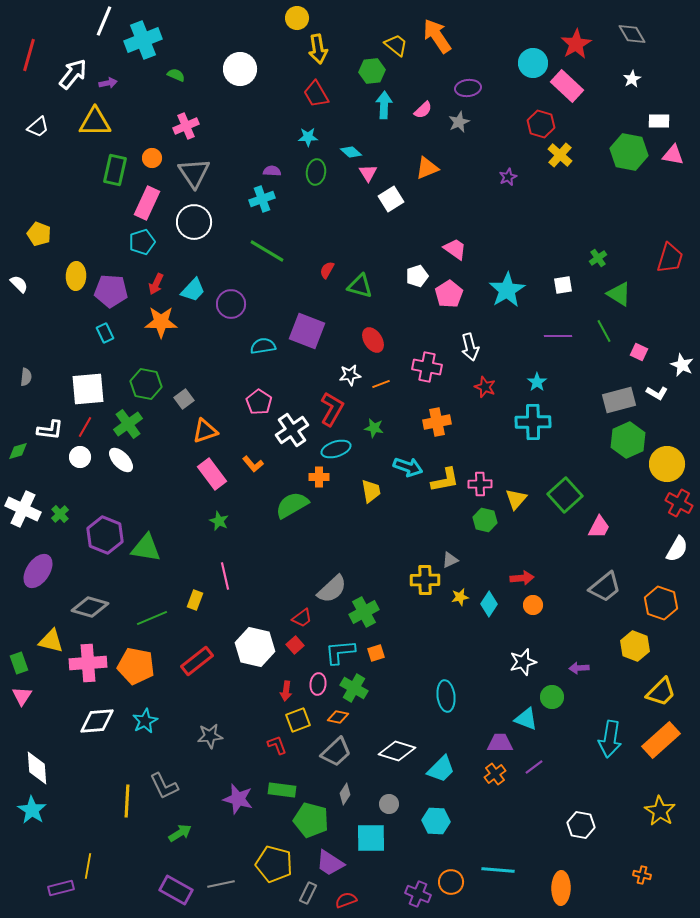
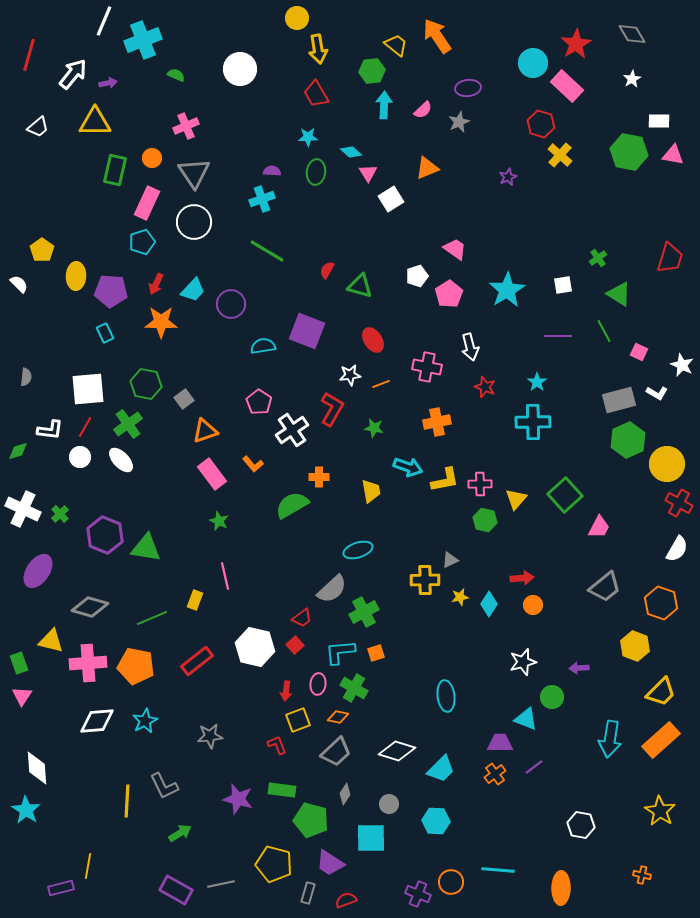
yellow pentagon at (39, 234): moved 3 px right, 16 px down; rotated 15 degrees clockwise
cyan ellipse at (336, 449): moved 22 px right, 101 px down
cyan star at (32, 810): moved 6 px left
gray rectangle at (308, 893): rotated 10 degrees counterclockwise
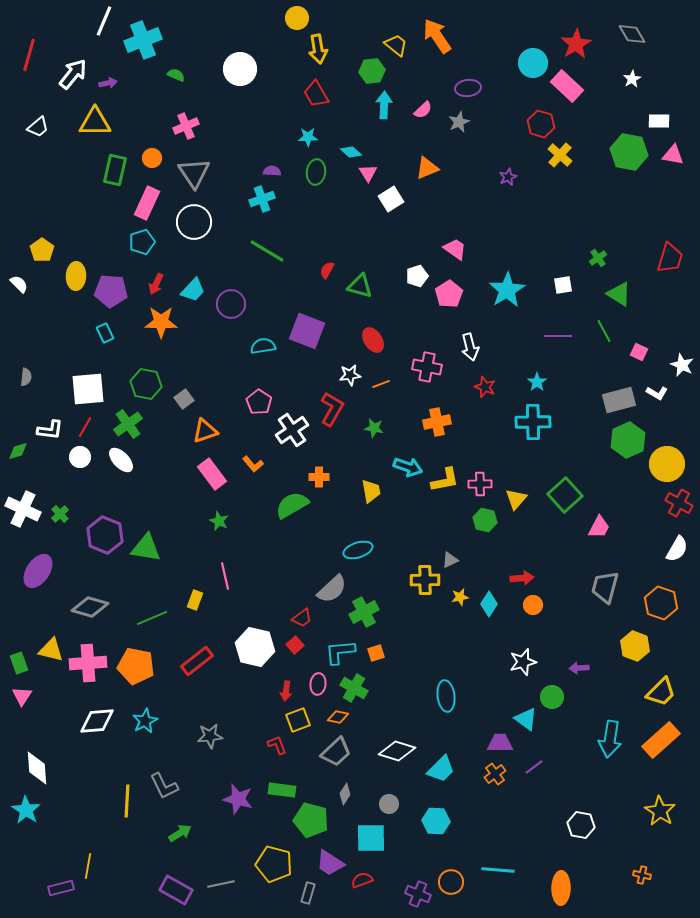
gray trapezoid at (605, 587): rotated 144 degrees clockwise
yellow triangle at (51, 641): moved 9 px down
cyan triangle at (526, 719): rotated 15 degrees clockwise
red semicircle at (346, 900): moved 16 px right, 20 px up
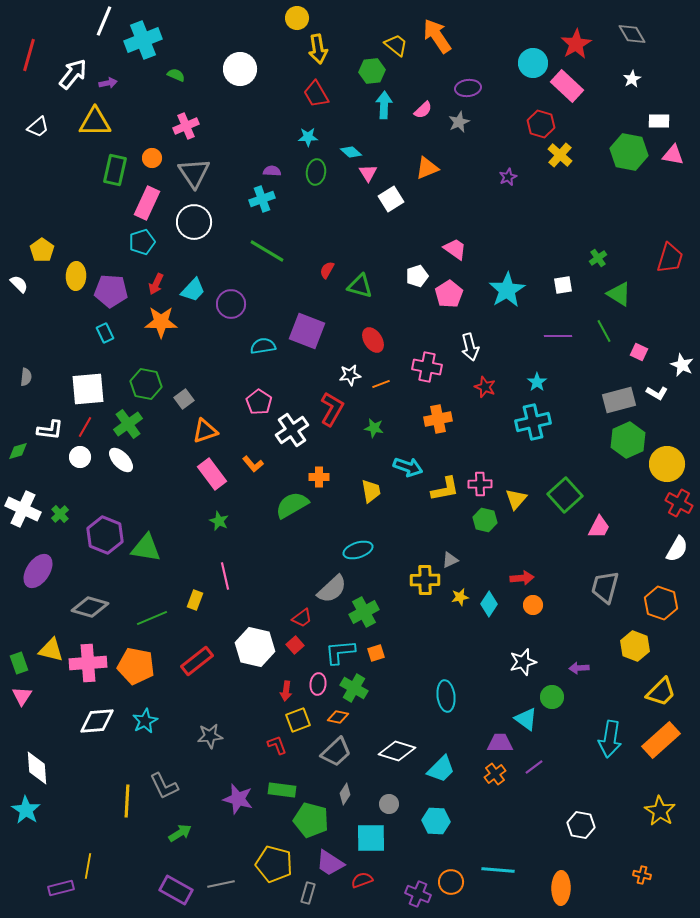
orange cross at (437, 422): moved 1 px right, 3 px up
cyan cross at (533, 422): rotated 12 degrees counterclockwise
yellow L-shape at (445, 480): moved 9 px down
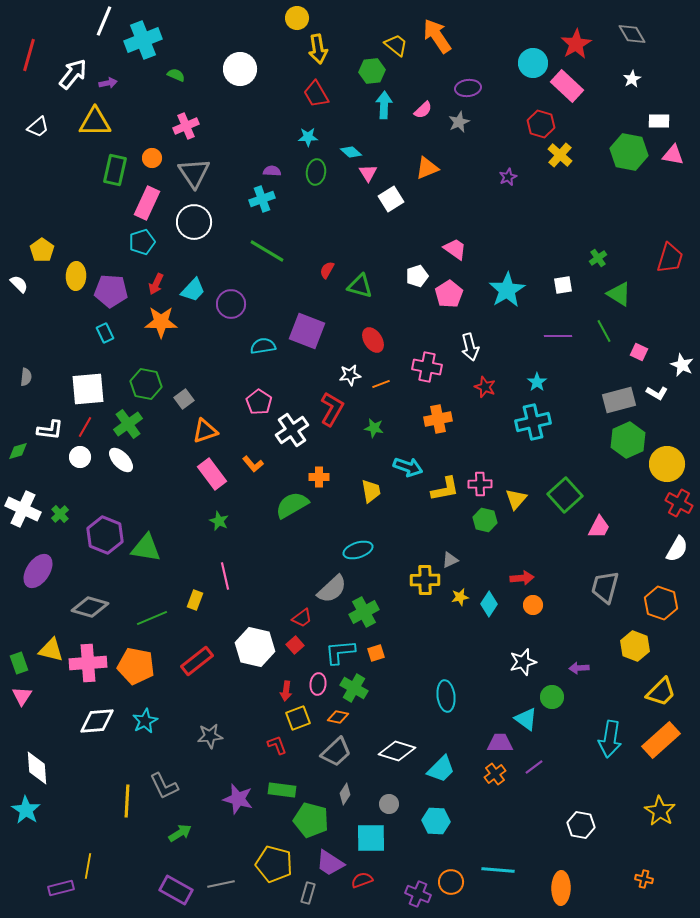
yellow square at (298, 720): moved 2 px up
orange cross at (642, 875): moved 2 px right, 4 px down
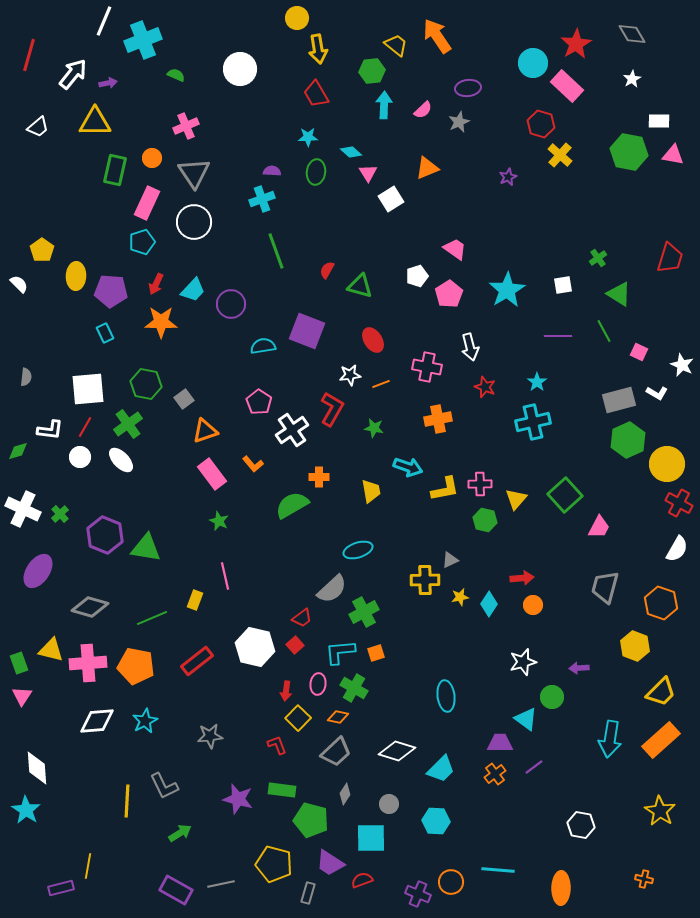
green line at (267, 251): moved 9 px right; rotated 39 degrees clockwise
yellow square at (298, 718): rotated 25 degrees counterclockwise
